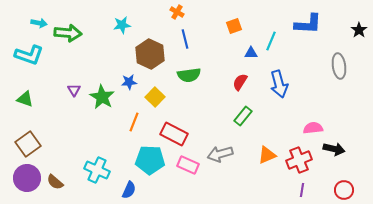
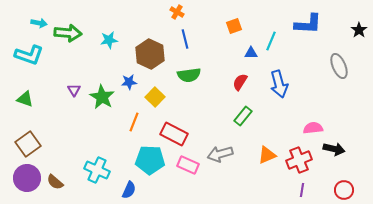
cyan star: moved 13 px left, 15 px down
gray ellipse: rotated 15 degrees counterclockwise
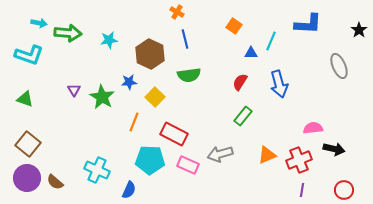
orange square: rotated 35 degrees counterclockwise
brown square: rotated 15 degrees counterclockwise
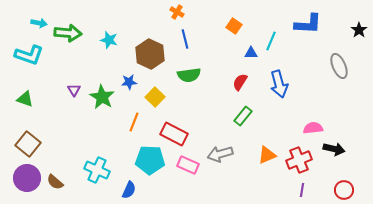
cyan star: rotated 24 degrees clockwise
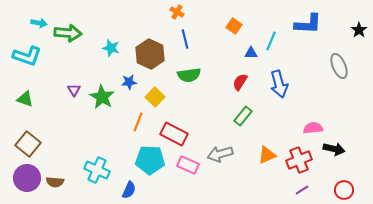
cyan star: moved 2 px right, 8 px down
cyan L-shape: moved 2 px left, 1 px down
orange line: moved 4 px right
brown semicircle: rotated 36 degrees counterclockwise
purple line: rotated 48 degrees clockwise
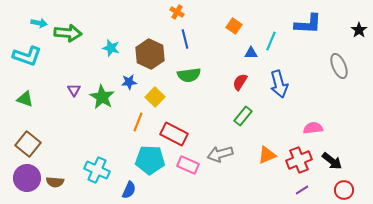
black arrow: moved 2 px left, 12 px down; rotated 25 degrees clockwise
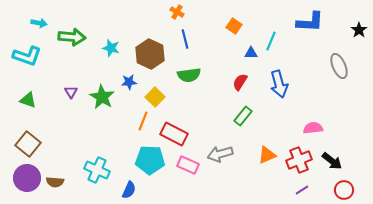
blue L-shape: moved 2 px right, 2 px up
green arrow: moved 4 px right, 4 px down
purple triangle: moved 3 px left, 2 px down
green triangle: moved 3 px right, 1 px down
orange line: moved 5 px right, 1 px up
